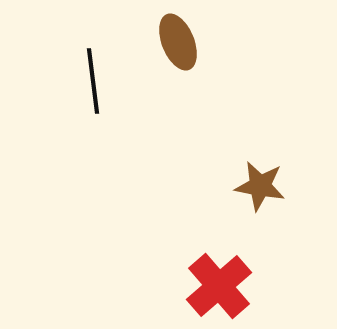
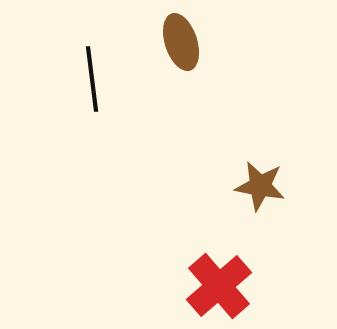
brown ellipse: moved 3 px right; rotated 4 degrees clockwise
black line: moved 1 px left, 2 px up
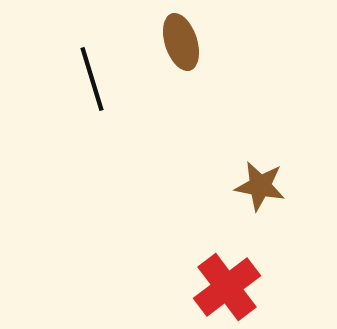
black line: rotated 10 degrees counterclockwise
red cross: moved 8 px right, 1 px down; rotated 4 degrees clockwise
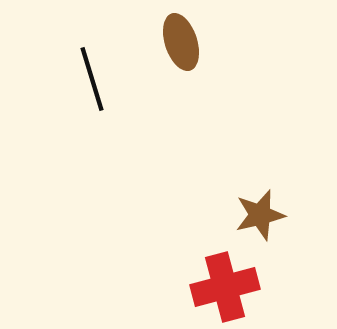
brown star: moved 29 px down; rotated 24 degrees counterclockwise
red cross: moved 2 px left; rotated 22 degrees clockwise
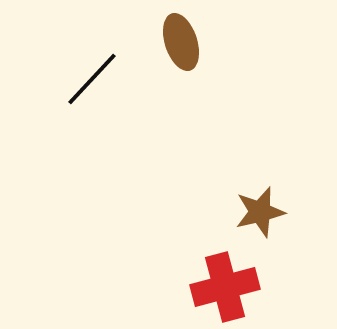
black line: rotated 60 degrees clockwise
brown star: moved 3 px up
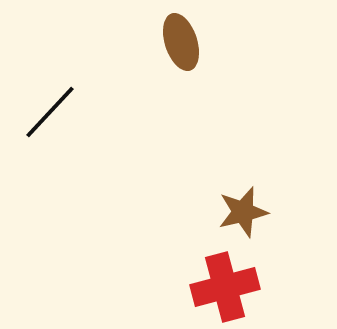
black line: moved 42 px left, 33 px down
brown star: moved 17 px left
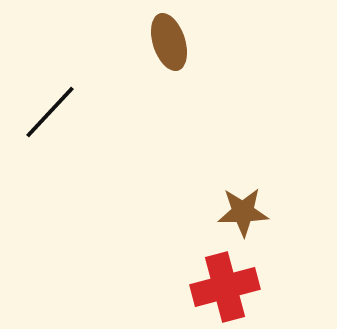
brown ellipse: moved 12 px left
brown star: rotated 12 degrees clockwise
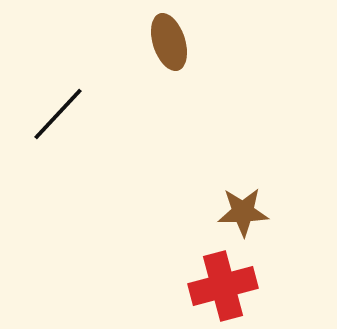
black line: moved 8 px right, 2 px down
red cross: moved 2 px left, 1 px up
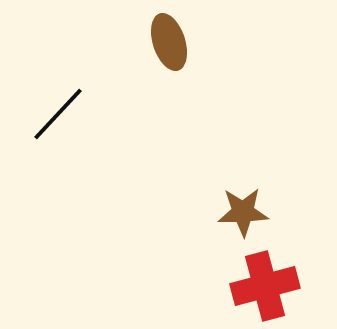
red cross: moved 42 px right
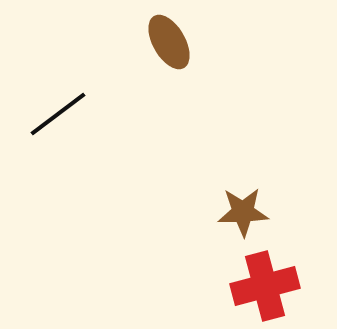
brown ellipse: rotated 12 degrees counterclockwise
black line: rotated 10 degrees clockwise
